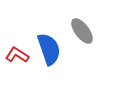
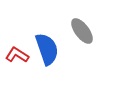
blue semicircle: moved 2 px left
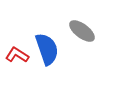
gray ellipse: rotated 16 degrees counterclockwise
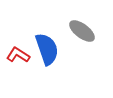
red L-shape: moved 1 px right
